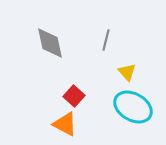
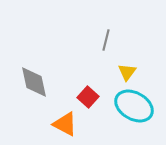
gray diamond: moved 16 px left, 39 px down
yellow triangle: rotated 18 degrees clockwise
red square: moved 14 px right, 1 px down
cyan ellipse: moved 1 px right, 1 px up
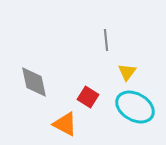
gray line: rotated 20 degrees counterclockwise
red square: rotated 10 degrees counterclockwise
cyan ellipse: moved 1 px right, 1 px down
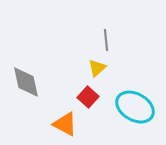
yellow triangle: moved 30 px left, 4 px up; rotated 12 degrees clockwise
gray diamond: moved 8 px left
red square: rotated 10 degrees clockwise
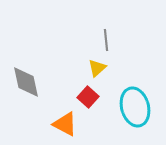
cyan ellipse: rotated 45 degrees clockwise
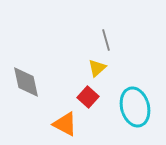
gray line: rotated 10 degrees counterclockwise
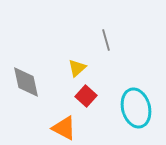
yellow triangle: moved 20 px left
red square: moved 2 px left, 1 px up
cyan ellipse: moved 1 px right, 1 px down
orange triangle: moved 1 px left, 4 px down
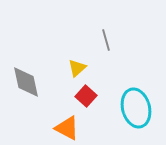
orange triangle: moved 3 px right
